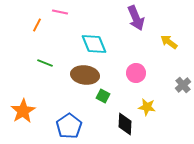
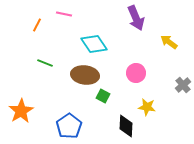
pink line: moved 4 px right, 2 px down
cyan diamond: rotated 12 degrees counterclockwise
orange star: moved 2 px left
black diamond: moved 1 px right, 2 px down
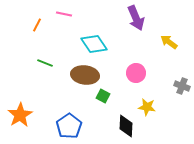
gray cross: moved 1 px left, 1 px down; rotated 28 degrees counterclockwise
orange star: moved 1 px left, 4 px down
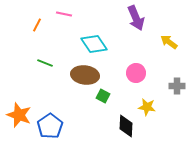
gray cross: moved 5 px left; rotated 21 degrees counterclockwise
orange star: moved 1 px left; rotated 20 degrees counterclockwise
blue pentagon: moved 19 px left
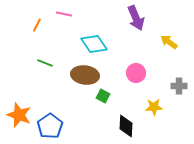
gray cross: moved 2 px right
yellow star: moved 7 px right; rotated 12 degrees counterclockwise
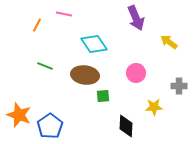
green line: moved 3 px down
green square: rotated 32 degrees counterclockwise
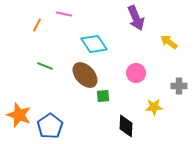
brown ellipse: rotated 40 degrees clockwise
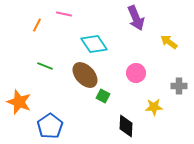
green square: rotated 32 degrees clockwise
orange star: moved 13 px up
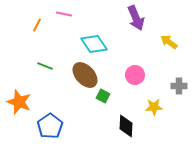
pink circle: moved 1 px left, 2 px down
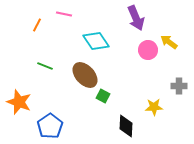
cyan diamond: moved 2 px right, 3 px up
pink circle: moved 13 px right, 25 px up
